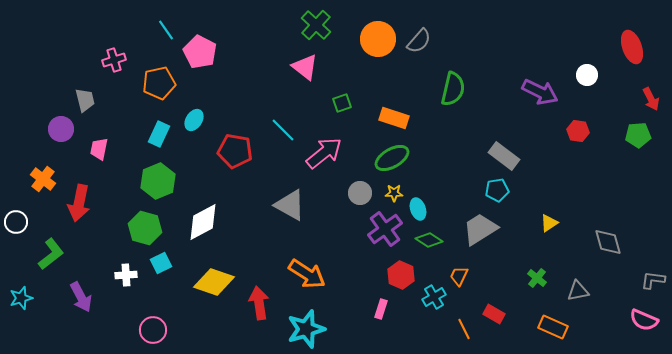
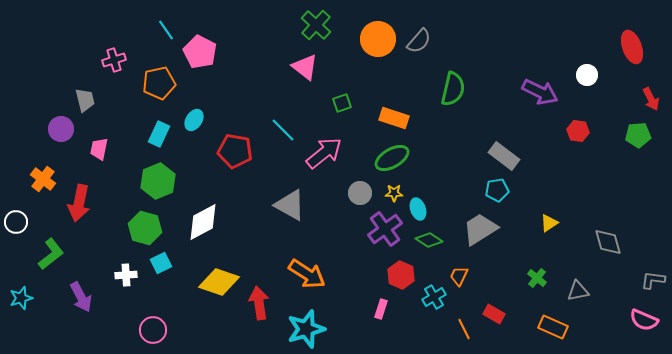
yellow diamond at (214, 282): moved 5 px right
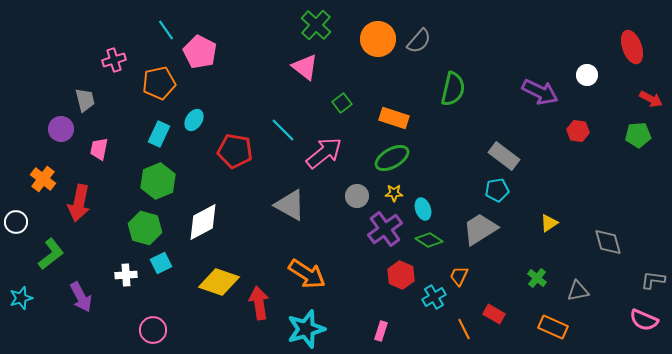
red arrow at (651, 99): rotated 35 degrees counterclockwise
green square at (342, 103): rotated 18 degrees counterclockwise
gray circle at (360, 193): moved 3 px left, 3 px down
cyan ellipse at (418, 209): moved 5 px right
pink rectangle at (381, 309): moved 22 px down
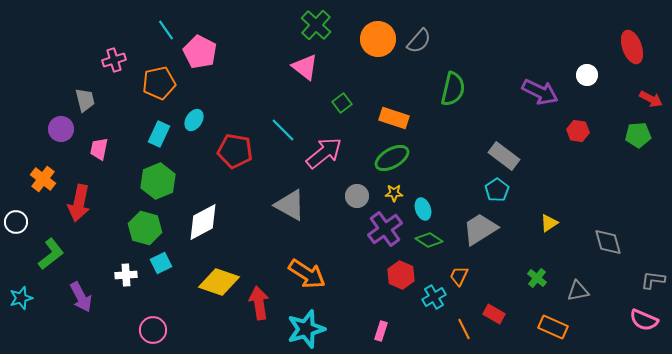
cyan pentagon at (497, 190): rotated 25 degrees counterclockwise
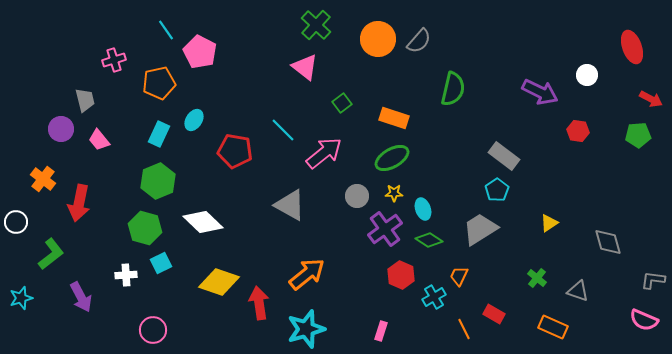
pink trapezoid at (99, 149): moved 9 px up; rotated 50 degrees counterclockwise
white diamond at (203, 222): rotated 72 degrees clockwise
orange arrow at (307, 274): rotated 72 degrees counterclockwise
gray triangle at (578, 291): rotated 30 degrees clockwise
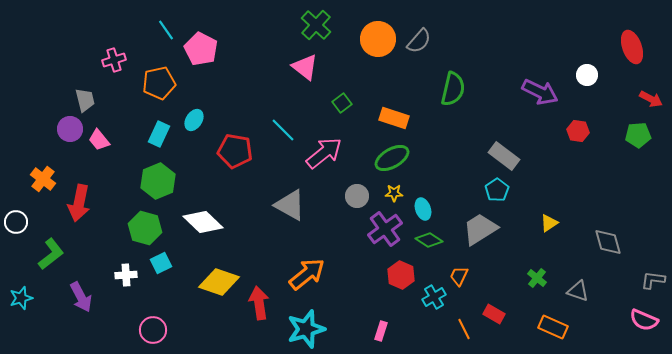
pink pentagon at (200, 52): moved 1 px right, 3 px up
purple circle at (61, 129): moved 9 px right
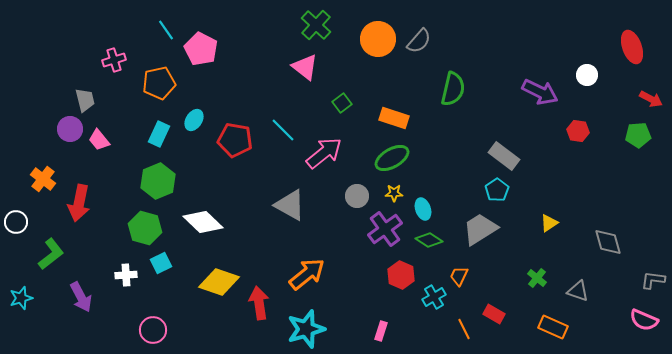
red pentagon at (235, 151): moved 11 px up
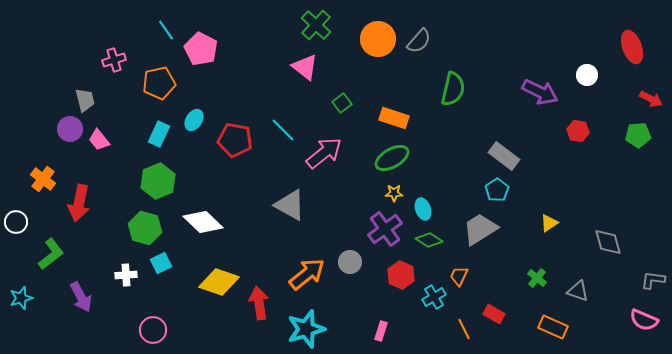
gray circle at (357, 196): moved 7 px left, 66 px down
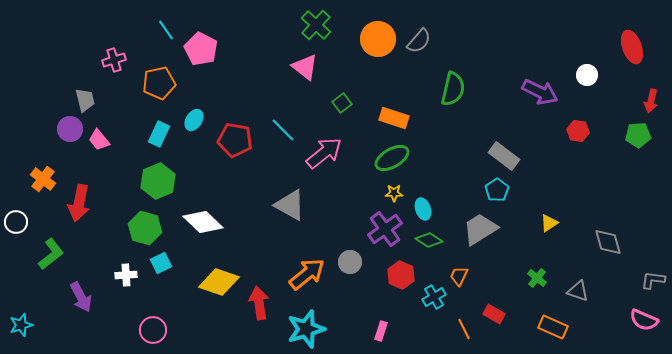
red arrow at (651, 99): moved 2 px down; rotated 75 degrees clockwise
cyan star at (21, 298): moved 27 px down
